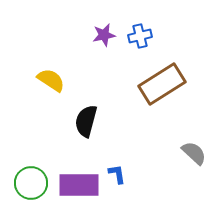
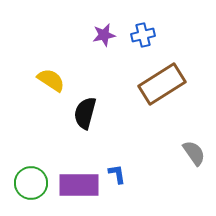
blue cross: moved 3 px right, 1 px up
black semicircle: moved 1 px left, 8 px up
gray semicircle: rotated 12 degrees clockwise
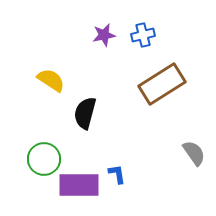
green circle: moved 13 px right, 24 px up
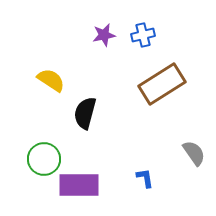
blue L-shape: moved 28 px right, 4 px down
